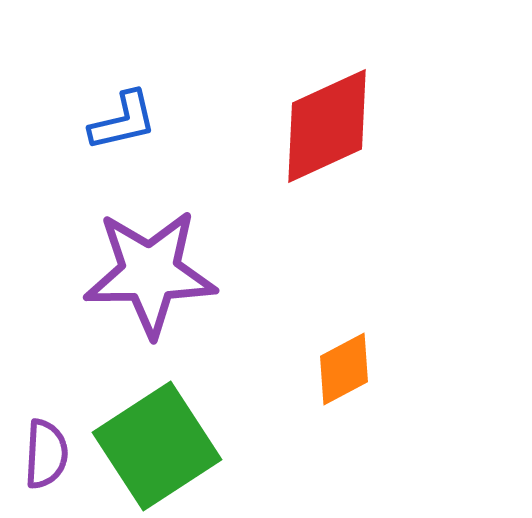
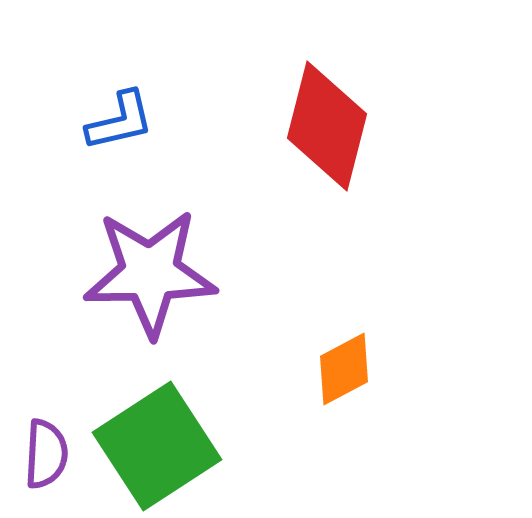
blue L-shape: moved 3 px left
red diamond: rotated 51 degrees counterclockwise
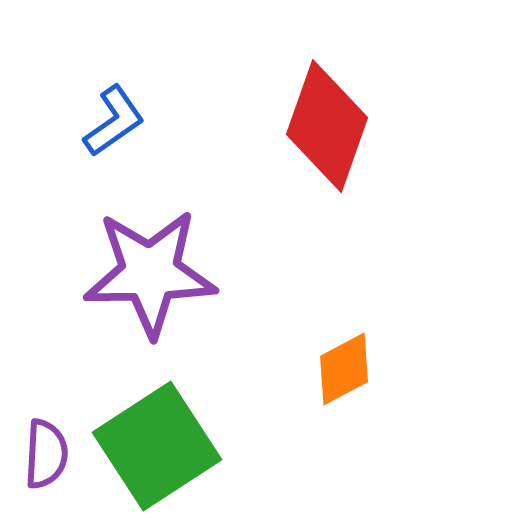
blue L-shape: moved 6 px left; rotated 22 degrees counterclockwise
red diamond: rotated 5 degrees clockwise
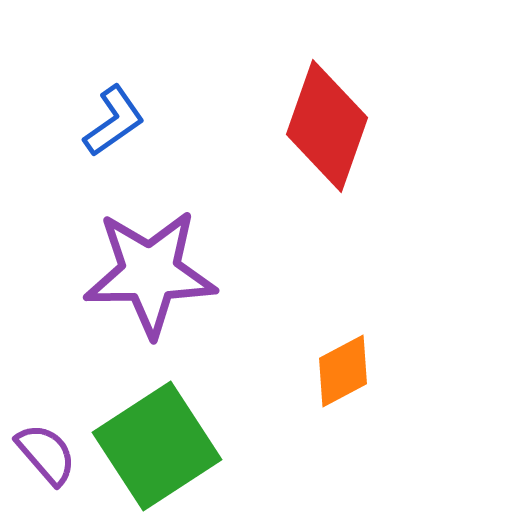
orange diamond: moved 1 px left, 2 px down
purple semicircle: rotated 44 degrees counterclockwise
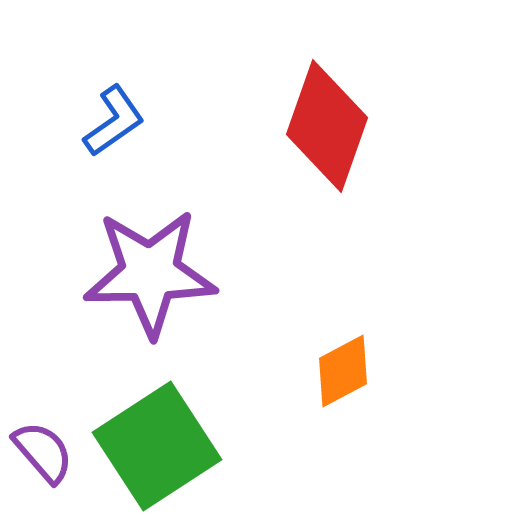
purple semicircle: moved 3 px left, 2 px up
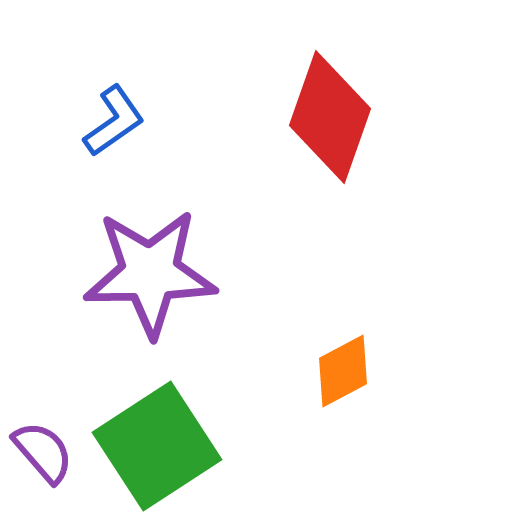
red diamond: moved 3 px right, 9 px up
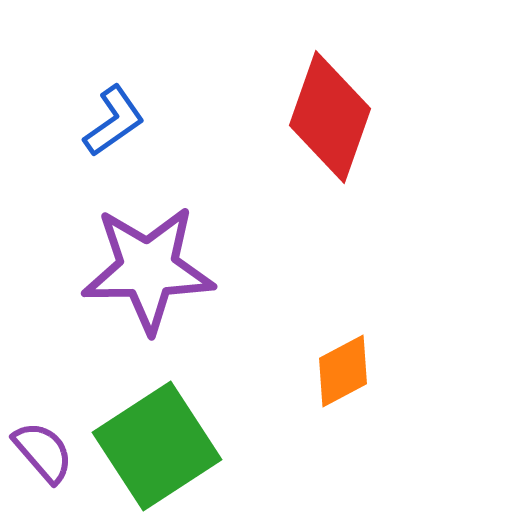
purple star: moved 2 px left, 4 px up
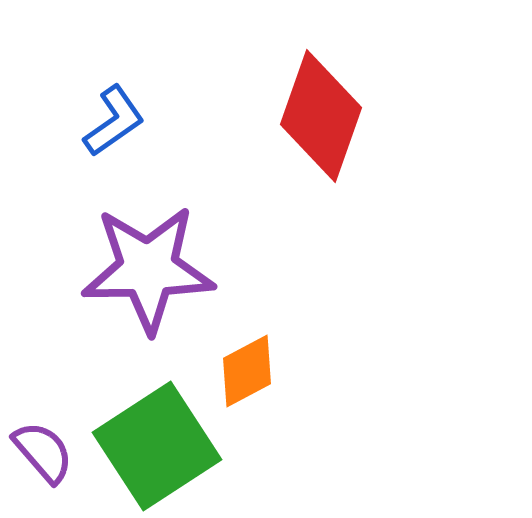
red diamond: moved 9 px left, 1 px up
orange diamond: moved 96 px left
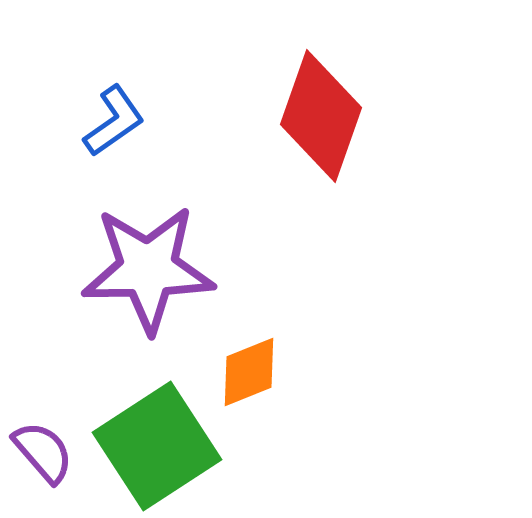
orange diamond: moved 2 px right, 1 px down; rotated 6 degrees clockwise
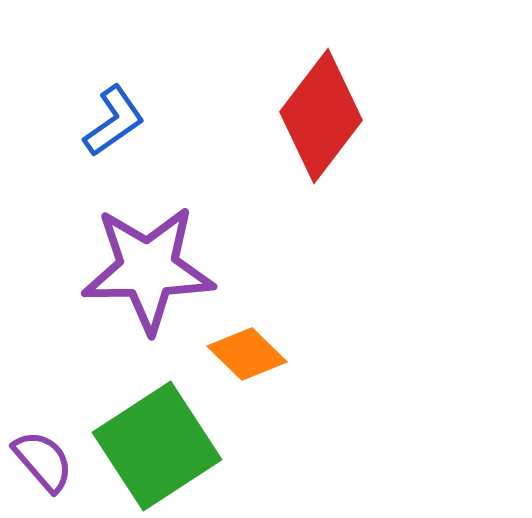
red diamond: rotated 18 degrees clockwise
orange diamond: moved 2 px left, 18 px up; rotated 66 degrees clockwise
purple semicircle: moved 9 px down
